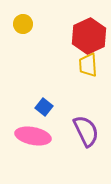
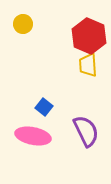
red hexagon: rotated 12 degrees counterclockwise
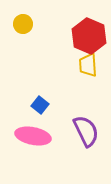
blue square: moved 4 px left, 2 px up
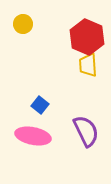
red hexagon: moved 2 px left, 1 px down
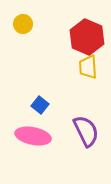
yellow trapezoid: moved 2 px down
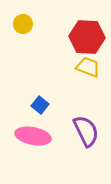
red hexagon: rotated 20 degrees counterclockwise
yellow trapezoid: rotated 115 degrees clockwise
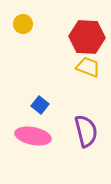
purple semicircle: rotated 12 degrees clockwise
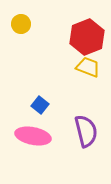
yellow circle: moved 2 px left
red hexagon: rotated 24 degrees counterclockwise
